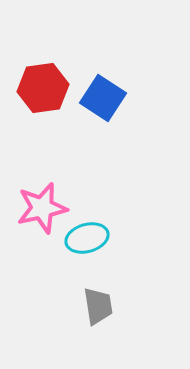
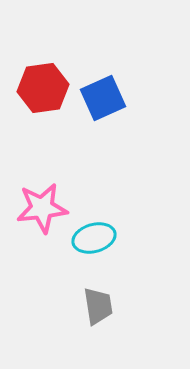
blue square: rotated 33 degrees clockwise
pink star: rotated 6 degrees clockwise
cyan ellipse: moved 7 px right
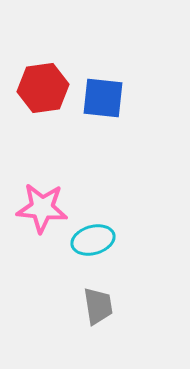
blue square: rotated 30 degrees clockwise
pink star: rotated 12 degrees clockwise
cyan ellipse: moved 1 px left, 2 px down
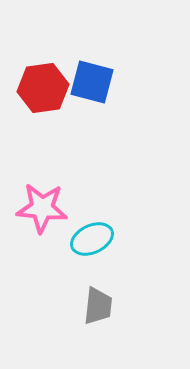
blue square: moved 11 px left, 16 px up; rotated 9 degrees clockwise
cyan ellipse: moved 1 px left, 1 px up; rotated 9 degrees counterclockwise
gray trapezoid: rotated 15 degrees clockwise
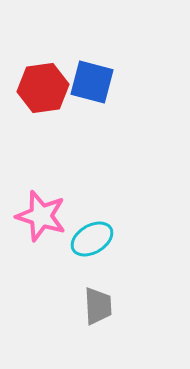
pink star: moved 1 px left, 8 px down; rotated 12 degrees clockwise
cyan ellipse: rotated 6 degrees counterclockwise
gray trapezoid: rotated 9 degrees counterclockwise
